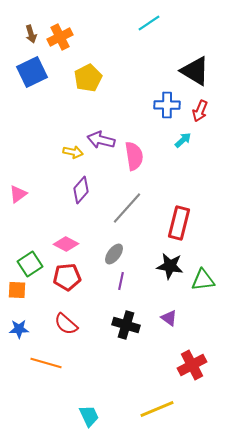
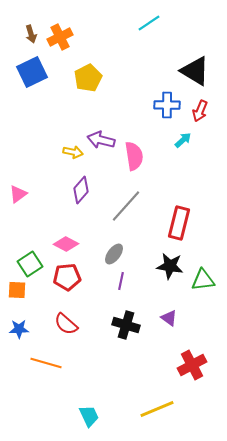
gray line: moved 1 px left, 2 px up
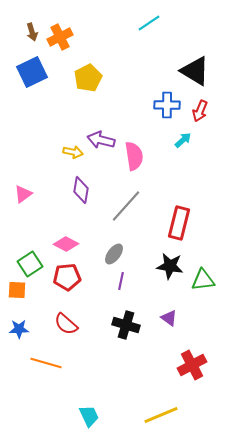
brown arrow: moved 1 px right, 2 px up
purple diamond: rotated 32 degrees counterclockwise
pink triangle: moved 5 px right
yellow line: moved 4 px right, 6 px down
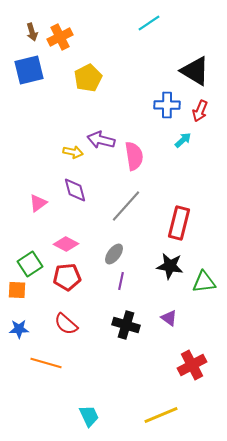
blue square: moved 3 px left, 2 px up; rotated 12 degrees clockwise
purple diamond: moved 6 px left; rotated 24 degrees counterclockwise
pink triangle: moved 15 px right, 9 px down
green triangle: moved 1 px right, 2 px down
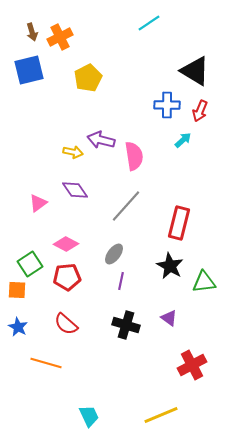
purple diamond: rotated 20 degrees counterclockwise
black star: rotated 20 degrees clockwise
blue star: moved 1 px left, 2 px up; rotated 30 degrees clockwise
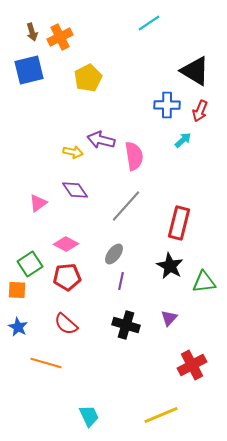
purple triangle: rotated 36 degrees clockwise
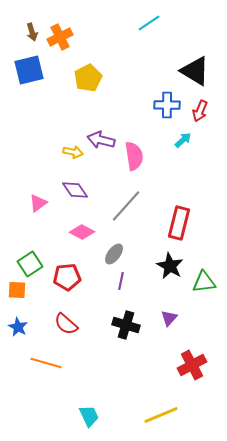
pink diamond: moved 16 px right, 12 px up
